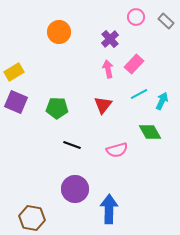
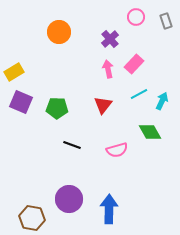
gray rectangle: rotated 28 degrees clockwise
purple square: moved 5 px right
purple circle: moved 6 px left, 10 px down
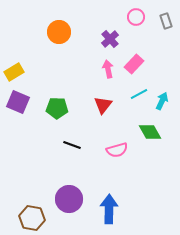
purple square: moved 3 px left
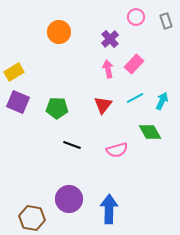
cyan line: moved 4 px left, 4 px down
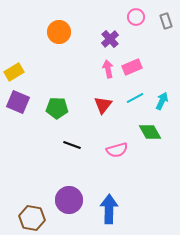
pink rectangle: moved 2 px left, 3 px down; rotated 24 degrees clockwise
purple circle: moved 1 px down
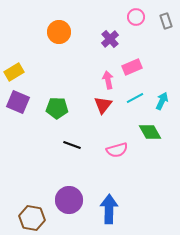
pink arrow: moved 11 px down
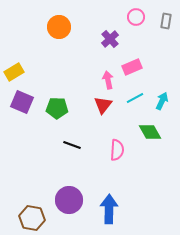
gray rectangle: rotated 28 degrees clockwise
orange circle: moved 5 px up
purple square: moved 4 px right
pink semicircle: rotated 70 degrees counterclockwise
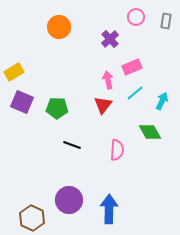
cyan line: moved 5 px up; rotated 12 degrees counterclockwise
brown hexagon: rotated 15 degrees clockwise
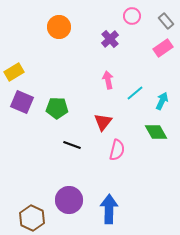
pink circle: moved 4 px left, 1 px up
gray rectangle: rotated 49 degrees counterclockwise
pink rectangle: moved 31 px right, 19 px up; rotated 12 degrees counterclockwise
red triangle: moved 17 px down
green diamond: moved 6 px right
pink semicircle: rotated 10 degrees clockwise
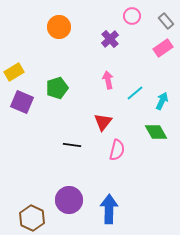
green pentagon: moved 20 px up; rotated 20 degrees counterclockwise
black line: rotated 12 degrees counterclockwise
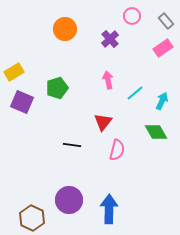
orange circle: moved 6 px right, 2 px down
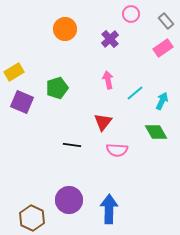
pink circle: moved 1 px left, 2 px up
pink semicircle: rotated 80 degrees clockwise
